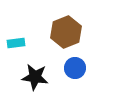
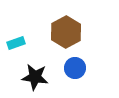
brown hexagon: rotated 8 degrees counterclockwise
cyan rectangle: rotated 12 degrees counterclockwise
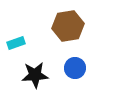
brown hexagon: moved 2 px right, 6 px up; rotated 20 degrees clockwise
black star: moved 2 px up; rotated 12 degrees counterclockwise
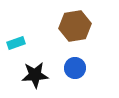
brown hexagon: moved 7 px right
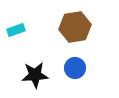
brown hexagon: moved 1 px down
cyan rectangle: moved 13 px up
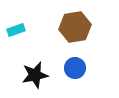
black star: rotated 8 degrees counterclockwise
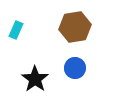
cyan rectangle: rotated 48 degrees counterclockwise
black star: moved 4 px down; rotated 24 degrees counterclockwise
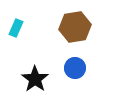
cyan rectangle: moved 2 px up
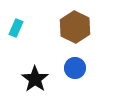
brown hexagon: rotated 24 degrees counterclockwise
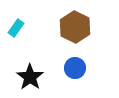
cyan rectangle: rotated 12 degrees clockwise
black star: moved 5 px left, 2 px up
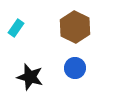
black star: rotated 20 degrees counterclockwise
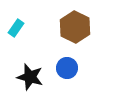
blue circle: moved 8 px left
